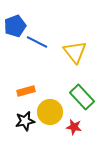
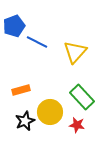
blue pentagon: moved 1 px left
yellow triangle: rotated 20 degrees clockwise
orange rectangle: moved 5 px left, 1 px up
black star: rotated 12 degrees counterclockwise
red star: moved 3 px right, 2 px up
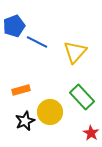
red star: moved 14 px right, 8 px down; rotated 21 degrees clockwise
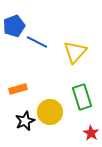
orange rectangle: moved 3 px left, 1 px up
green rectangle: rotated 25 degrees clockwise
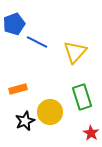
blue pentagon: moved 2 px up
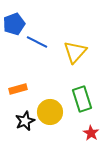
green rectangle: moved 2 px down
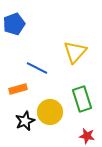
blue line: moved 26 px down
red star: moved 4 px left, 3 px down; rotated 21 degrees counterclockwise
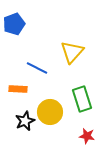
yellow triangle: moved 3 px left
orange rectangle: rotated 18 degrees clockwise
